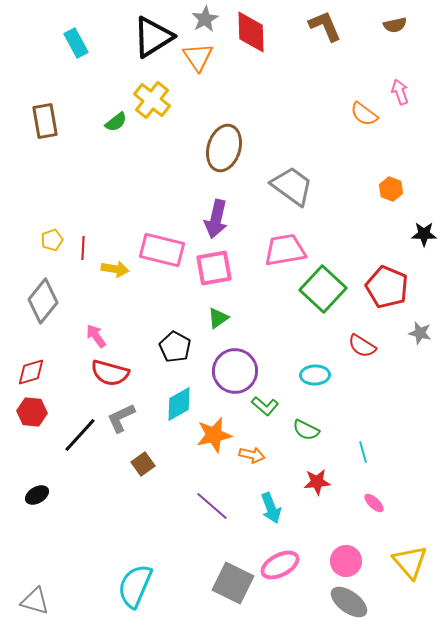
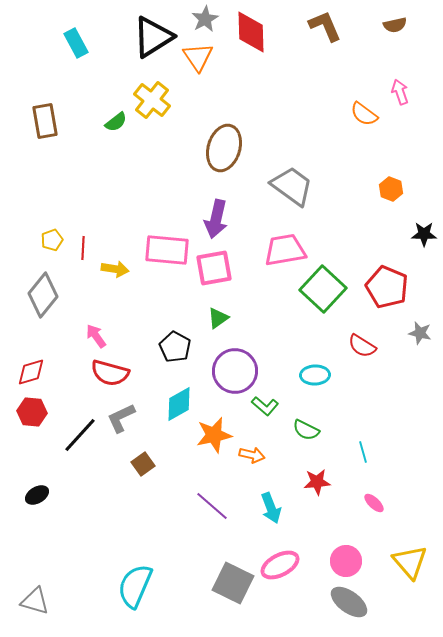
pink rectangle at (162, 250): moved 5 px right; rotated 9 degrees counterclockwise
gray diamond at (43, 301): moved 6 px up
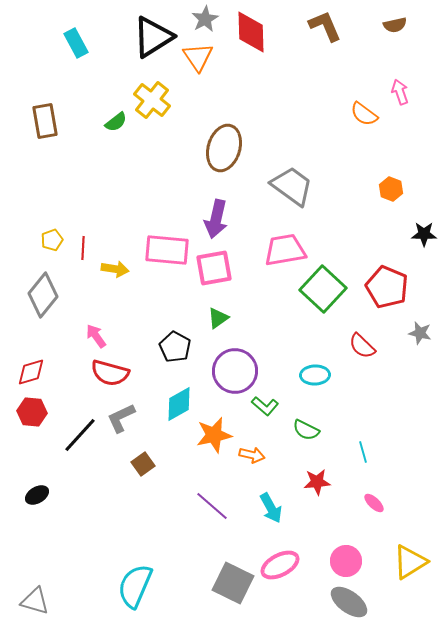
red semicircle at (362, 346): rotated 12 degrees clockwise
cyan arrow at (271, 508): rotated 8 degrees counterclockwise
yellow triangle at (410, 562): rotated 39 degrees clockwise
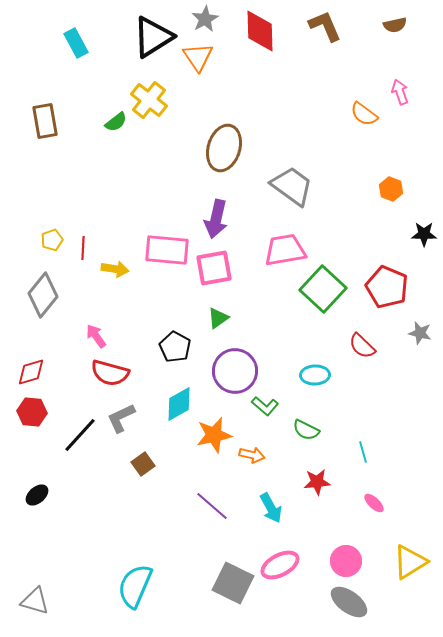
red diamond at (251, 32): moved 9 px right, 1 px up
yellow cross at (152, 100): moved 3 px left
black ellipse at (37, 495): rotated 10 degrees counterclockwise
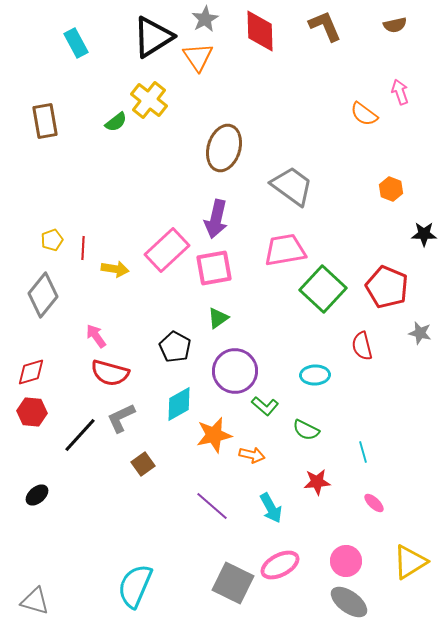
pink rectangle at (167, 250): rotated 48 degrees counterclockwise
red semicircle at (362, 346): rotated 32 degrees clockwise
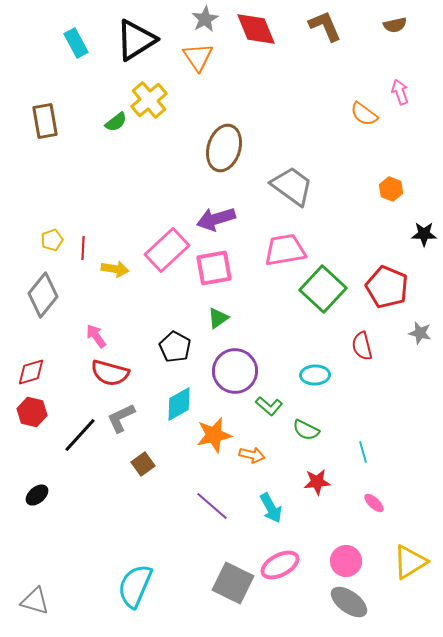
red diamond at (260, 31): moved 4 px left, 2 px up; rotated 21 degrees counterclockwise
black triangle at (153, 37): moved 17 px left, 3 px down
yellow cross at (149, 100): rotated 12 degrees clockwise
purple arrow at (216, 219): rotated 60 degrees clockwise
green L-shape at (265, 406): moved 4 px right
red hexagon at (32, 412): rotated 8 degrees clockwise
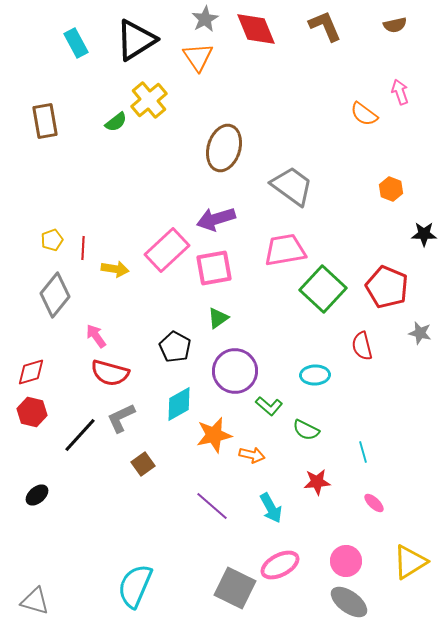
gray diamond at (43, 295): moved 12 px right
gray square at (233, 583): moved 2 px right, 5 px down
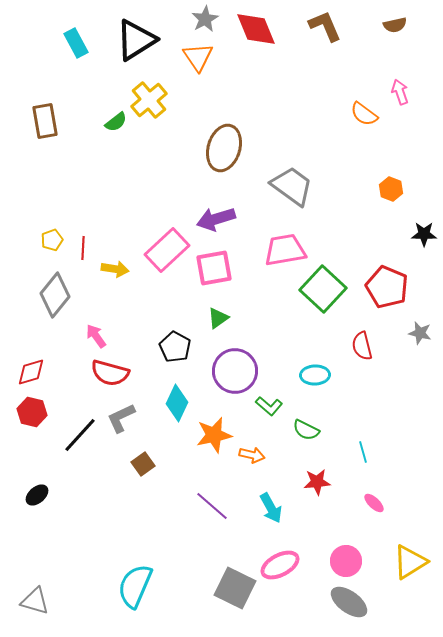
cyan diamond at (179, 404): moved 2 px left, 1 px up; rotated 36 degrees counterclockwise
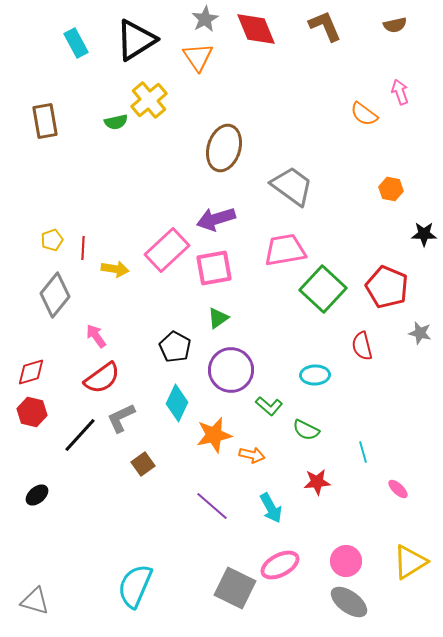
green semicircle at (116, 122): rotated 25 degrees clockwise
orange hexagon at (391, 189): rotated 10 degrees counterclockwise
purple circle at (235, 371): moved 4 px left, 1 px up
red semicircle at (110, 373): moved 8 px left, 5 px down; rotated 51 degrees counterclockwise
pink ellipse at (374, 503): moved 24 px right, 14 px up
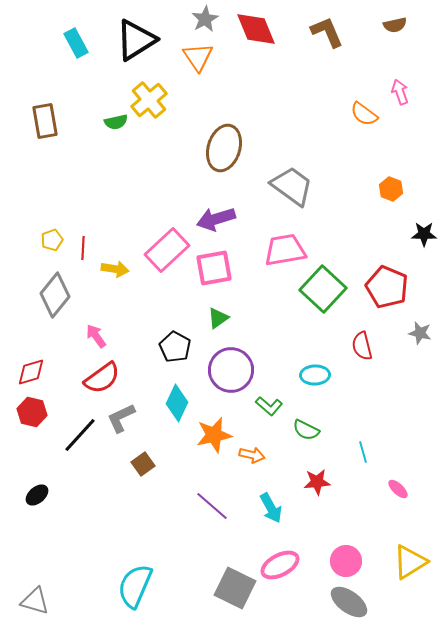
brown L-shape at (325, 26): moved 2 px right, 6 px down
orange hexagon at (391, 189): rotated 10 degrees clockwise
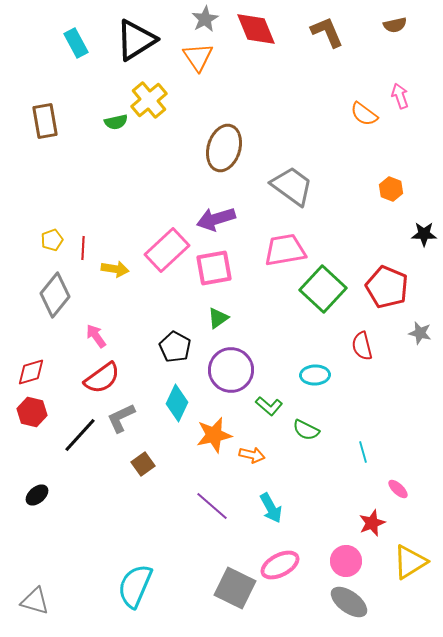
pink arrow at (400, 92): moved 4 px down
red star at (317, 482): moved 55 px right, 41 px down; rotated 16 degrees counterclockwise
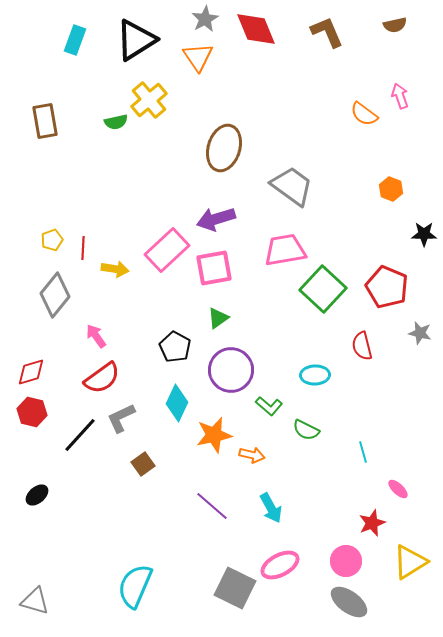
cyan rectangle at (76, 43): moved 1 px left, 3 px up; rotated 48 degrees clockwise
